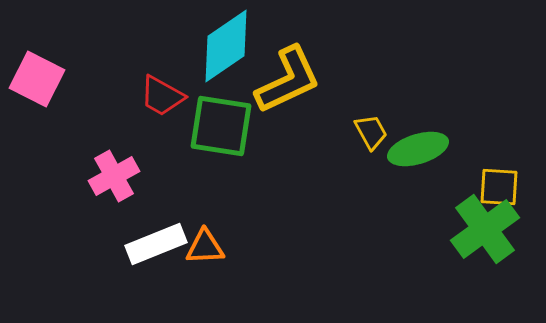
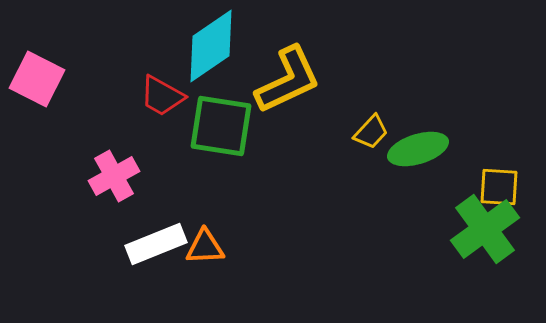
cyan diamond: moved 15 px left
yellow trapezoid: rotated 72 degrees clockwise
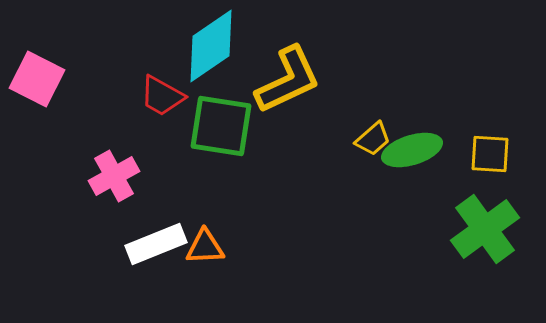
yellow trapezoid: moved 2 px right, 7 px down; rotated 6 degrees clockwise
green ellipse: moved 6 px left, 1 px down
yellow square: moved 9 px left, 33 px up
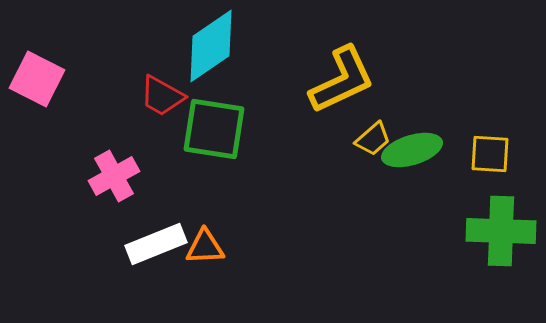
yellow L-shape: moved 54 px right
green square: moved 7 px left, 3 px down
green cross: moved 16 px right, 2 px down; rotated 38 degrees clockwise
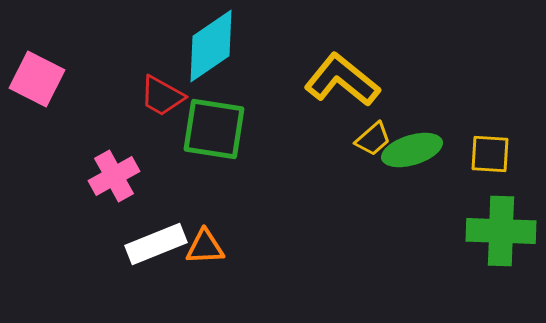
yellow L-shape: rotated 116 degrees counterclockwise
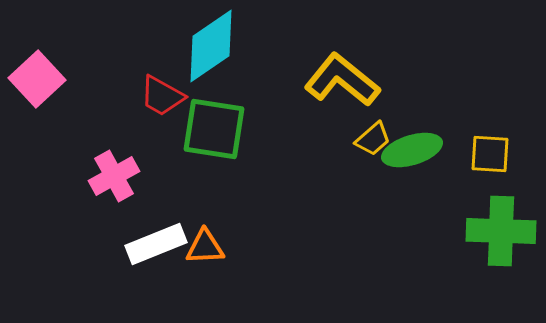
pink square: rotated 20 degrees clockwise
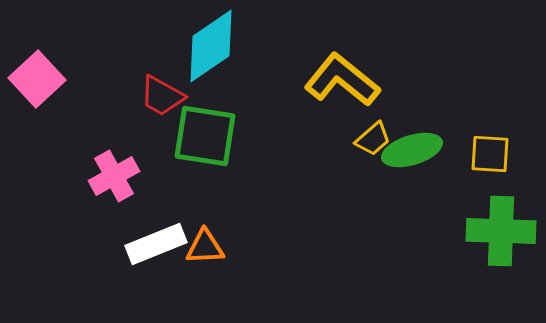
green square: moved 9 px left, 7 px down
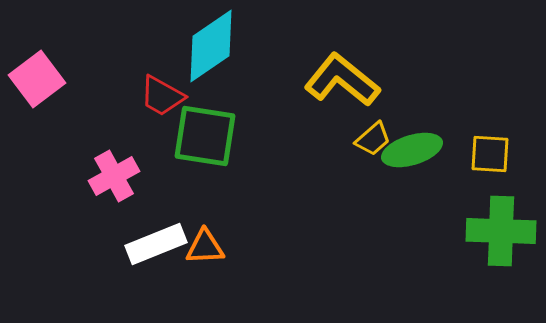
pink square: rotated 6 degrees clockwise
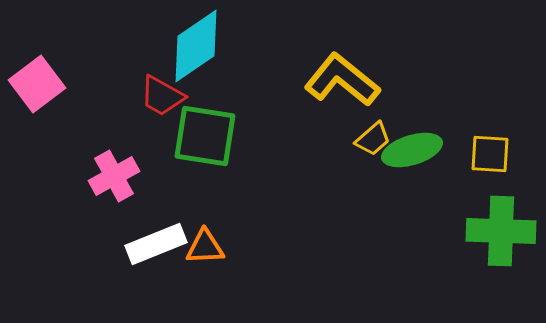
cyan diamond: moved 15 px left
pink square: moved 5 px down
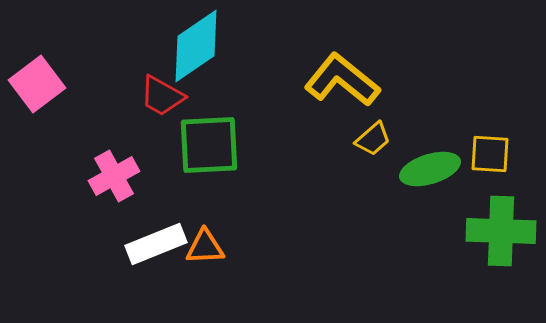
green square: moved 4 px right, 9 px down; rotated 12 degrees counterclockwise
green ellipse: moved 18 px right, 19 px down
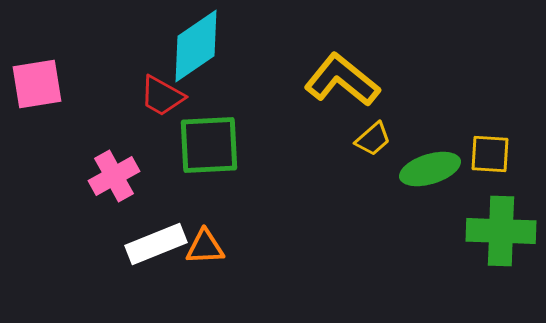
pink square: rotated 28 degrees clockwise
